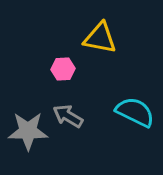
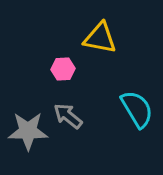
cyan semicircle: moved 2 px right, 3 px up; rotated 33 degrees clockwise
gray arrow: rotated 8 degrees clockwise
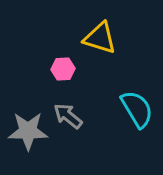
yellow triangle: rotated 6 degrees clockwise
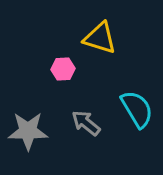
gray arrow: moved 18 px right, 7 px down
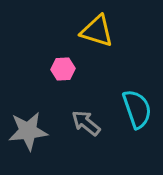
yellow triangle: moved 3 px left, 7 px up
cyan semicircle: rotated 12 degrees clockwise
gray star: rotated 6 degrees counterclockwise
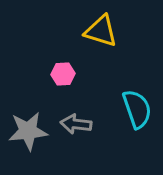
yellow triangle: moved 4 px right
pink hexagon: moved 5 px down
gray arrow: moved 10 px left, 1 px down; rotated 32 degrees counterclockwise
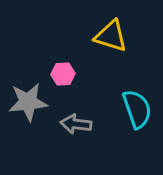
yellow triangle: moved 10 px right, 5 px down
gray star: moved 29 px up
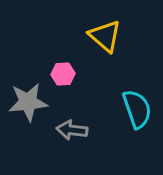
yellow triangle: moved 6 px left; rotated 24 degrees clockwise
gray arrow: moved 4 px left, 6 px down
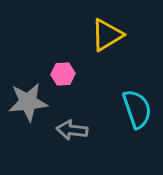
yellow triangle: moved 2 px right, 1 px up; rotated 48 degrees clockwise
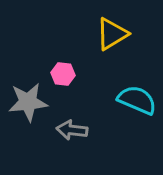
yellow triangle: moved 5 px right, 1 px up
pink hexagon: rotated 10 degrees clockwise
cyan semicircle: moved 9 px up; rotated 48 degrees counterclockwise
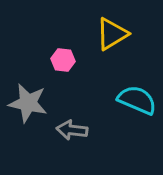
pink hexagon: moved 14 px up
gray star: moved 1 px down; rotated 18 degrees clockwise
